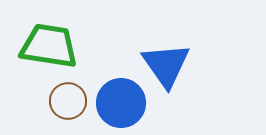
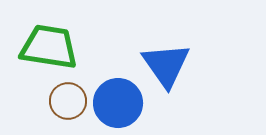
green trapezoid: moved 1 px down
blue circle: moved 3 px left
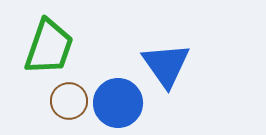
green trapezoid: rotated 100 degrees clockwise
brown circle: moved 1 px right
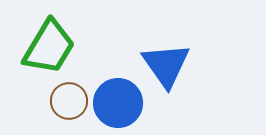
green trapezoid: rotated 12 degrees clockwise
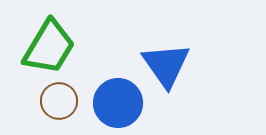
brown circle: moved 10 px left
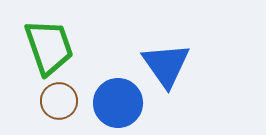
green trapezoid: rotated 50 degrees counterclockwise
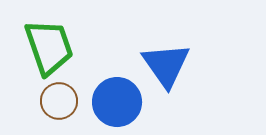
blue circle: moved 1 px left, 1 px up
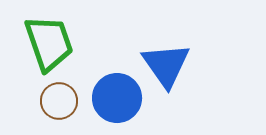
green trapezoid: moved 4 px up
blue circle: moved 4 px up
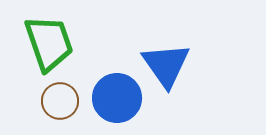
brown circle: moved 1 px right
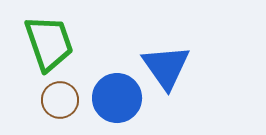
blue triangle: moved 2 px down
brown circle: moved 1 px up
